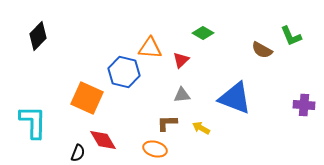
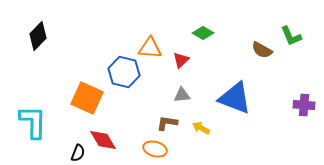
brown L-shape: rotated 10 degrees clockwise
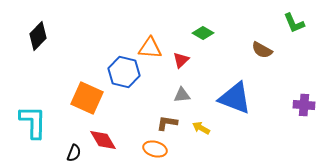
green L-shape: moved 3 px right, 13 px up
black semicircle: moved 4 px left
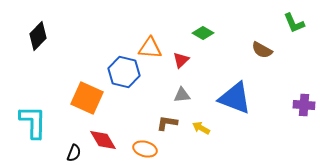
orange ellipse: moved 10 px left
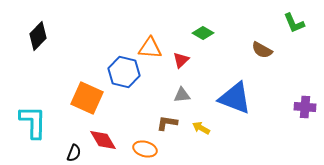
purple cross: moved 1 px right, 2 px down
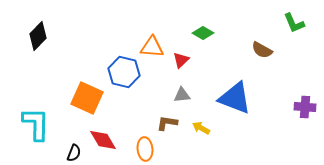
orange triangle: moved 2 px right, 1 px up
cyan L-shape: moved 3 px right, 2 px down
orange ellipse: rotated 70 degrees clockwise
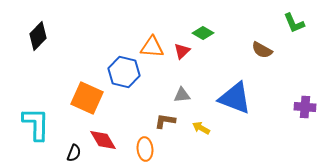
red triangle: moved 1 px right, 9 px up
brown L-shape: moved 2 px left, 2 px up
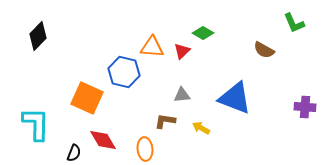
brown semicircle: moved 2 px right
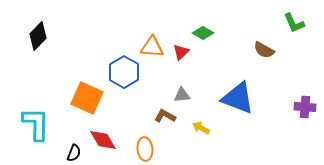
red triangle: moved 1 px left, 1 px down
blue hexagon: rotated 16 degrees clockwise
blue triangle: moved 3 px right
brown L-shape: moved 5 px up; rotated 20 degrees clockwise
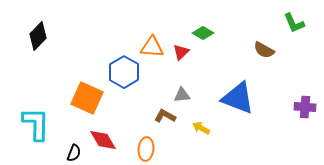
orange ellipse: moved 1 px right; rotated 10 degrees clockwise
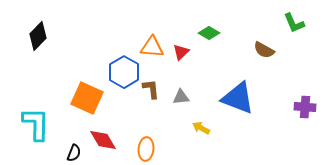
green diamond: moved 6 px right
gray triangle: moved 1 px left, 2 px down
brown L-shape: moved 14 px left, 27 px up; rotated 55 degrees clockwise
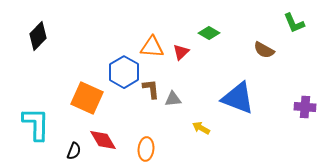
gray triangle: moved 8 px left, 2 px down
black semicircle: moved 2 px up
